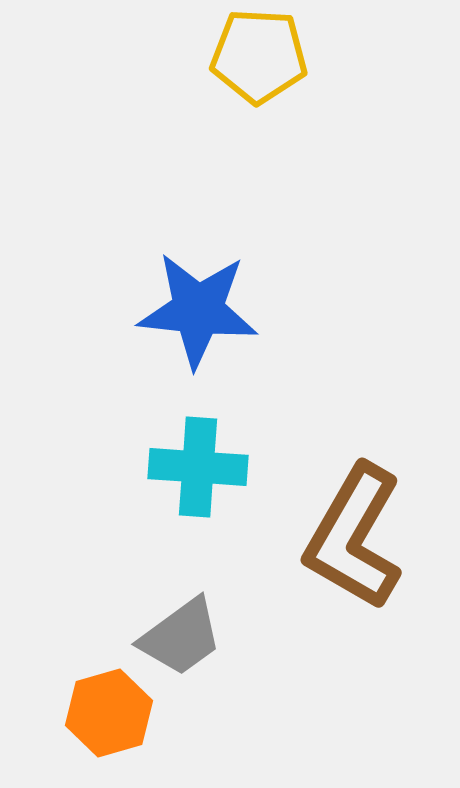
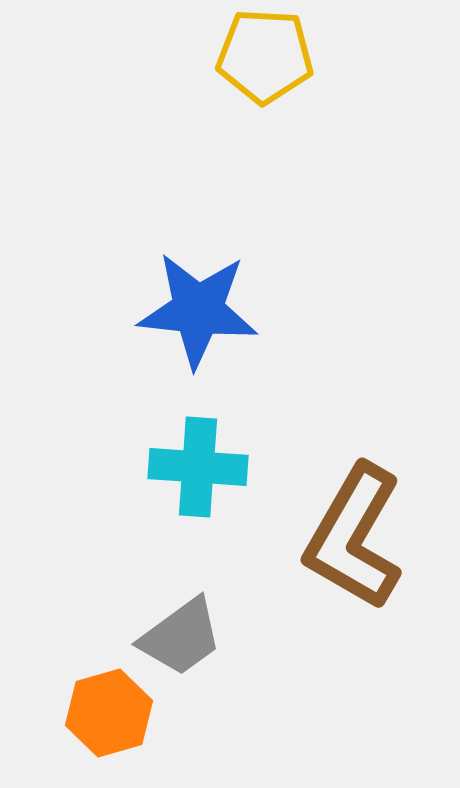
yellow pentagon: moved 6 px right
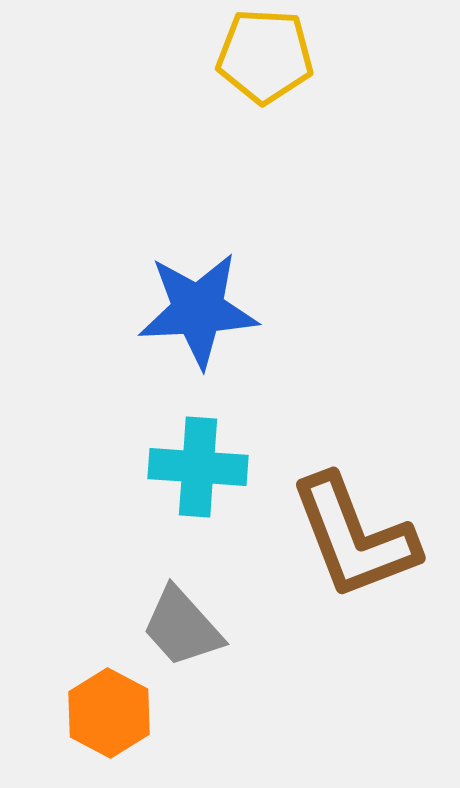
blue star: rotated 9 degrees counterclockwise
brown L-shape: rotated 51 degrees counterclockwise
gray trapezoid: moved 1 px right, 10 px up; rotated 84 degrees clockwise
orange hexagon: rotated 16 degrees counterclockwise
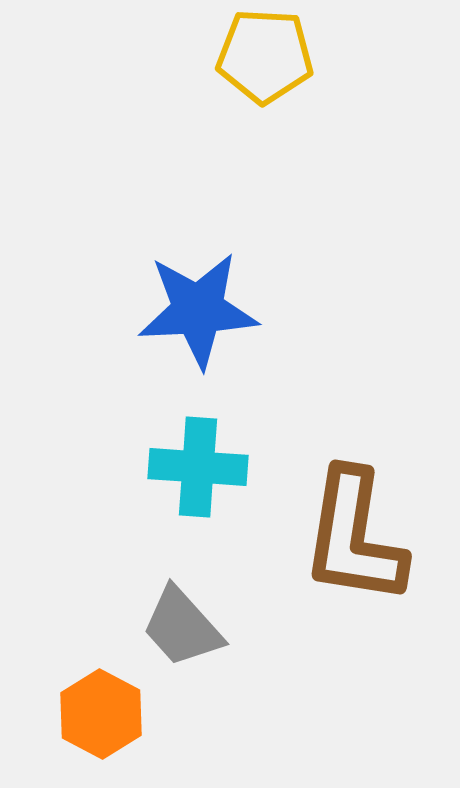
brown L-shape: rotated 30 degrees clockwise
orange hexagon: moved 8 px left, 1 px down
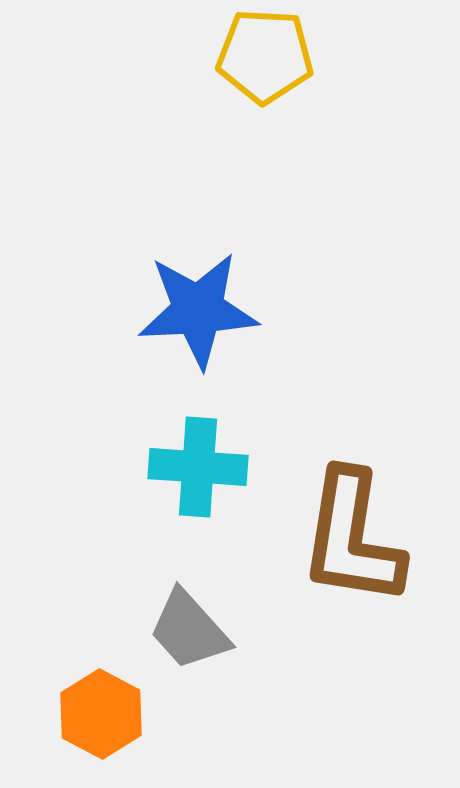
brown L-shape: moved 2 px left, 1 px down
gray trapezoid: moved 7 px right, 3 px down
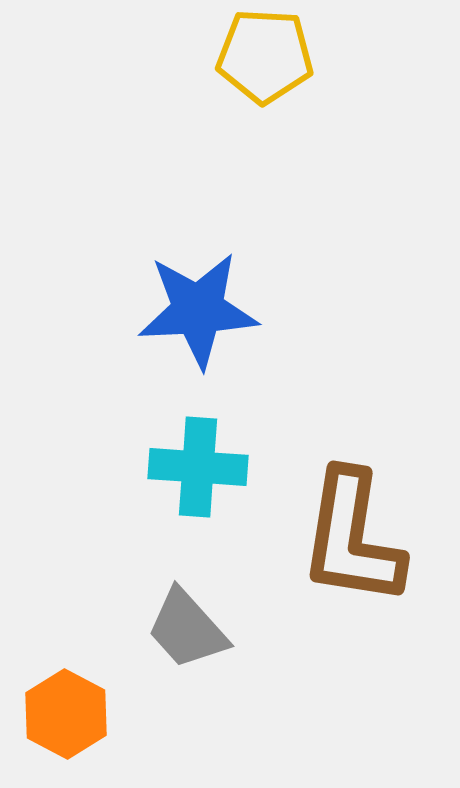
gray trapezoid: moved 2 px left, 1 px up
orange hexagon: moved 35 px left
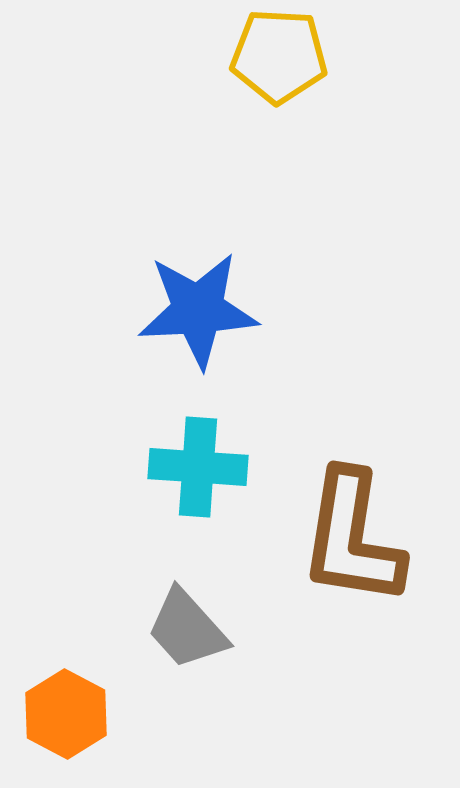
yellow pentagon: moved 14 px right
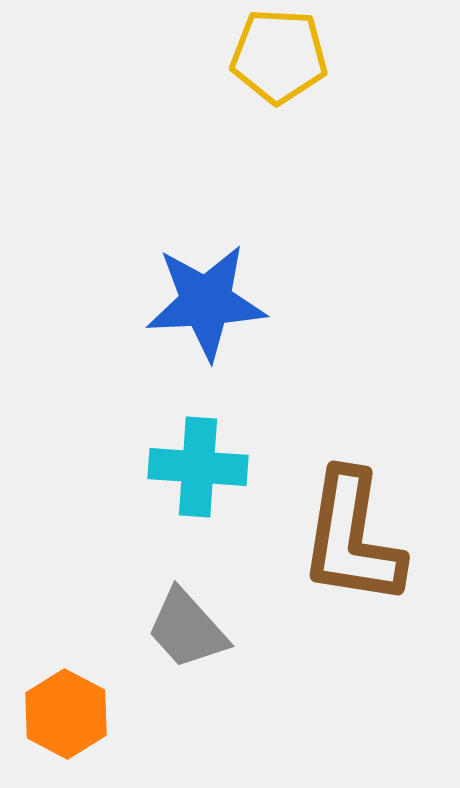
blue star: moved 8 px right, 8 px up
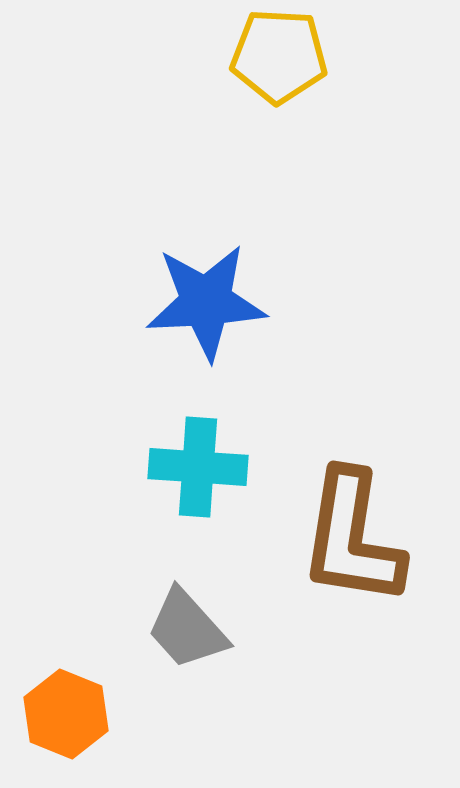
orange hexagon: rotated 6 degrees counterclockwise
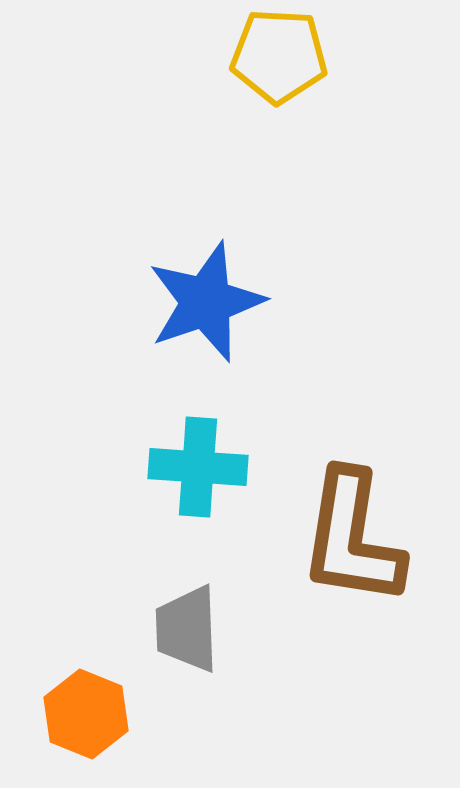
blue star: rotated 16 degrees counterclockwise
gray trapezoid: rotated 40 degrees clockwise
orange hexagon: moved 20 px right
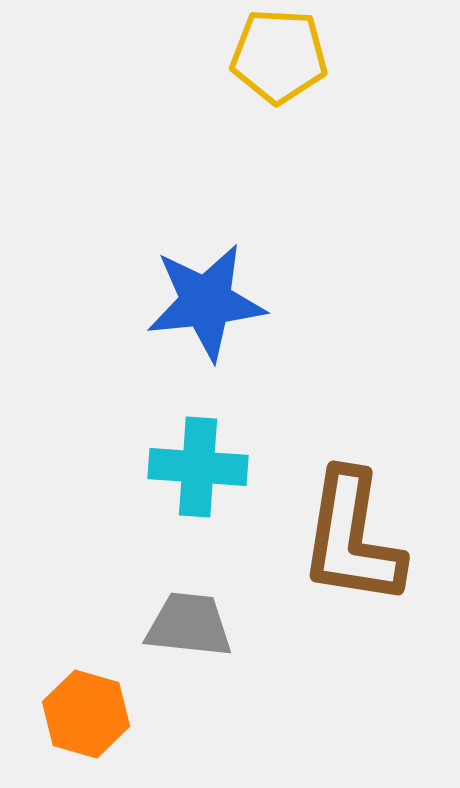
blue star: rotated 13 degrees clockwise
gray trapezoid: moved 2 px right, 4 px up; rotated 98 degrees clockwise
orange hexagon: rotated 6 degrees counterclockwise
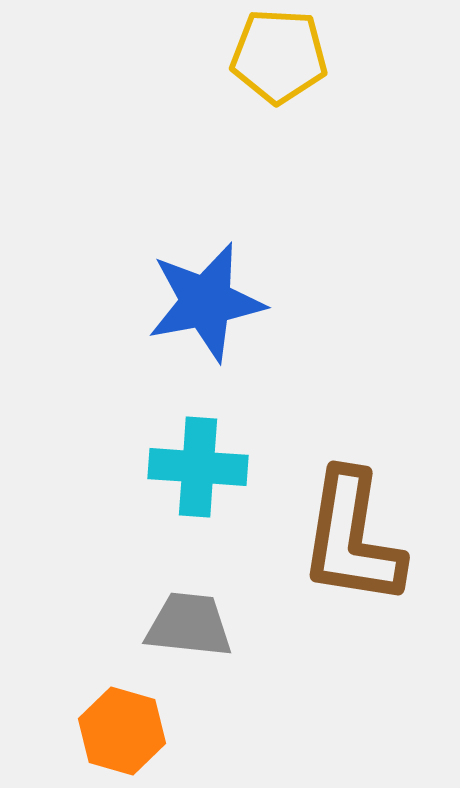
blue star: rotated 5 degrees counterclockwise
orange hexagon: moved 36 px right, 17 px down
